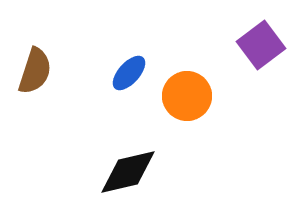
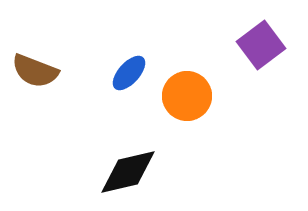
brown semicircle: rotated 93 degrees clockwise
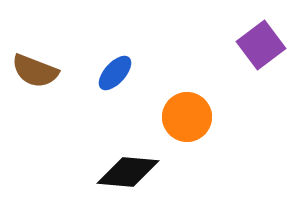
blue ellipse: moved 14 px left
orange circle: moved 21 px down
black diamond: rotated 18 degrees clockwise
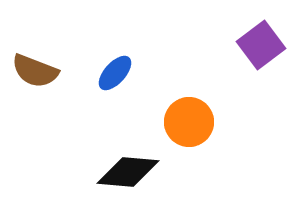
orange circle: moved 2 px right, 5 px down
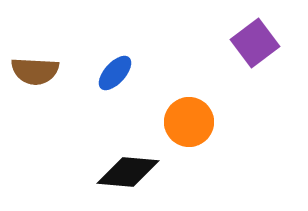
purple square: moved 6 px left, 2 px up
brown semicircle: rotated 18 degrees counterclockwise
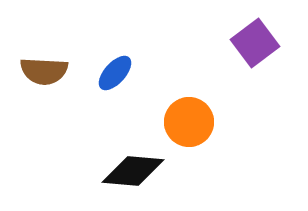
brown semicircle: moved 9 px right
black diamond: moved 5 px right, 1 px up
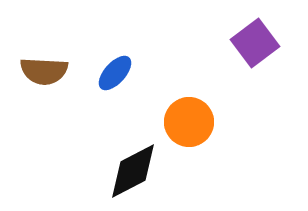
black diamond: rotated 32 degrees counterclockwise
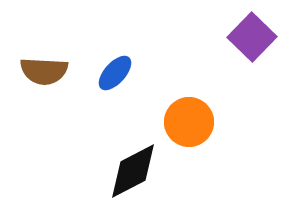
purple square: moved 3 px left, 6 px up; rotated 9 degrees counterclockwise
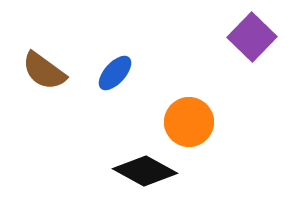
brown semicircle: rotated 33 degrees clockwise
black diamond: moved 12 px right; rotated 56 degrees clockwise
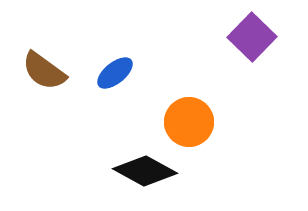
blue ellipse: rotated 9 degrees clockwise
